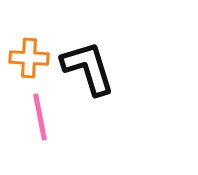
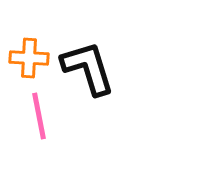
pink line: moved 1 px left, 1 px up
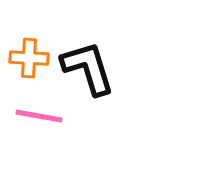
pink line: rotated 69 degrees counterclockwise
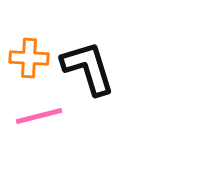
pink line: rotated 24 degrees counterclockwise
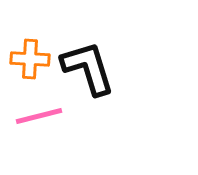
orange cross: moved 1 px right, 1 px down
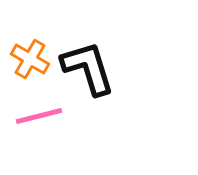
orange cross: rotated 27 degrees clockwise
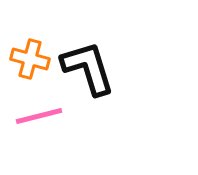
orange cross: rotated 15 degrees counterclockwise
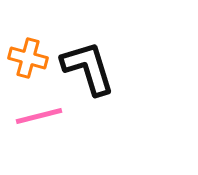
orange cross: moved 2 px left, 1 px up
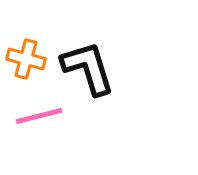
orange cross: moved 2 px left, 1 px down
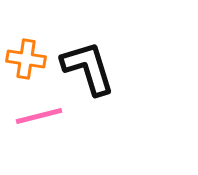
orange cross: rotated 6 degrees counterclockwise
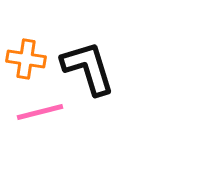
pink line: moved 1 px right, 4 px up
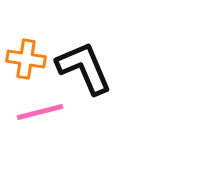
black L-shape: moved 4 px left; rotated 6 degrees counterclockwise
